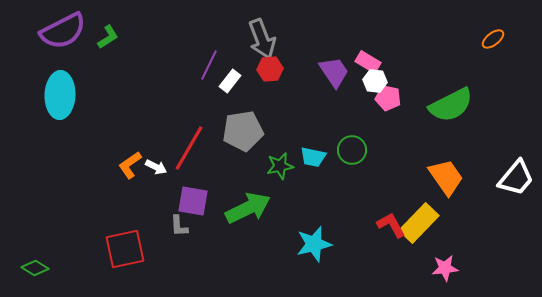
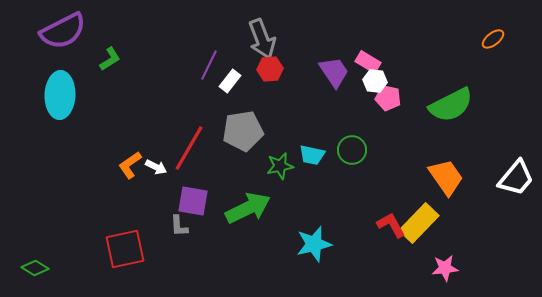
green L-shape: moved 2 px right, 22 px down
cyan trapezoid: moved 1 px left, 2 px up
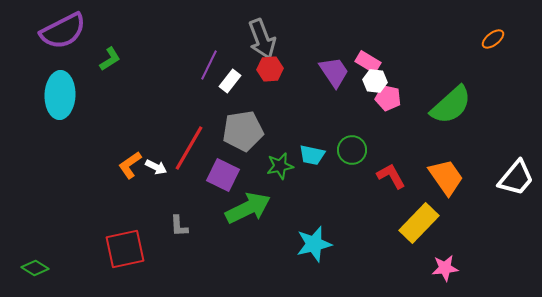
green semicircle: rotated 15 degrees counterclockwise
purple square: moved 30 px right, 26 px up; rotated 16 degrees clockwise
red L-shape: moved 49 px up
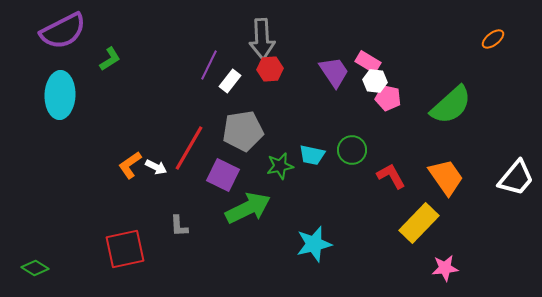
gray arrow: rotated 18 degrees clockwise
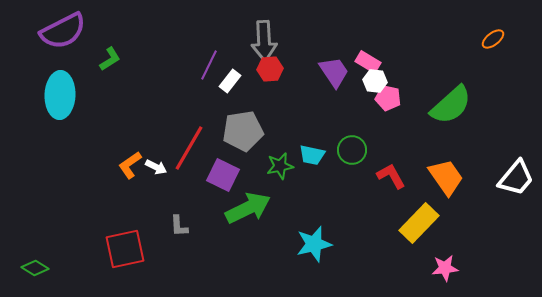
gray arrow: moved 2 px right, 2 px down
